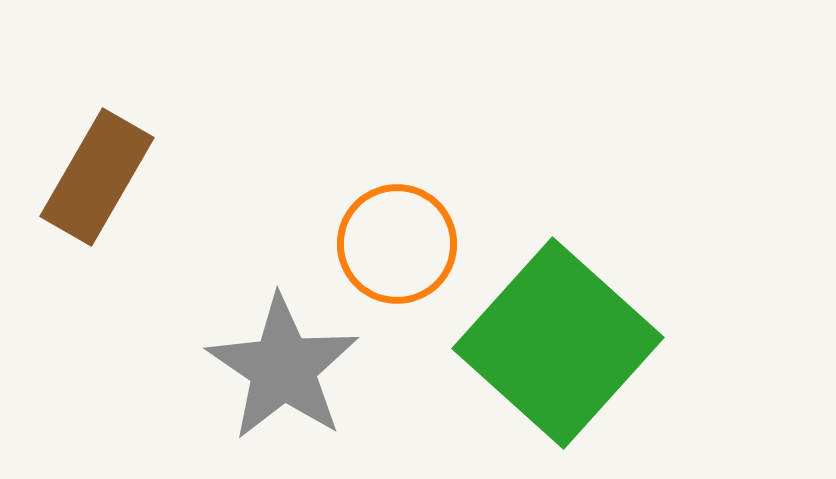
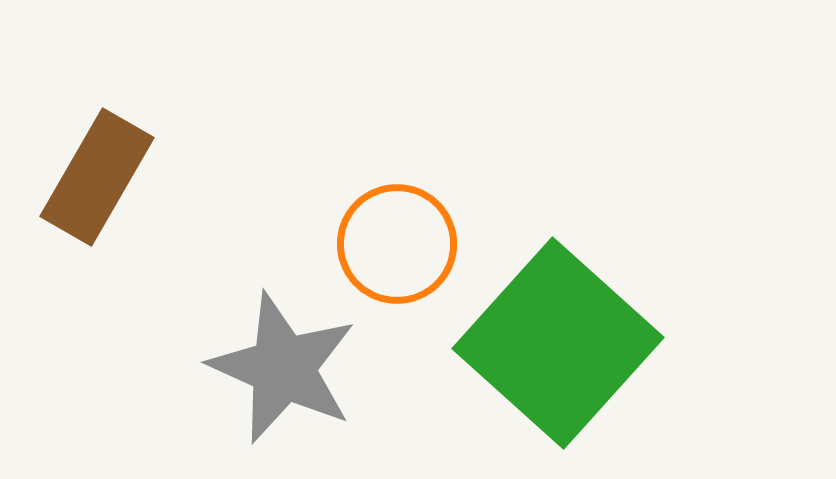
gray star: rotated 10 degrees counterclockwise
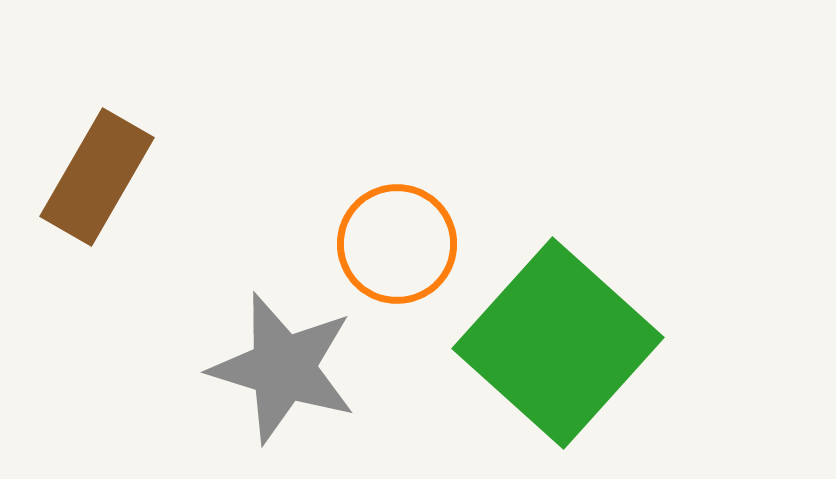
gray star: rotated 7 degrees counterclockwise
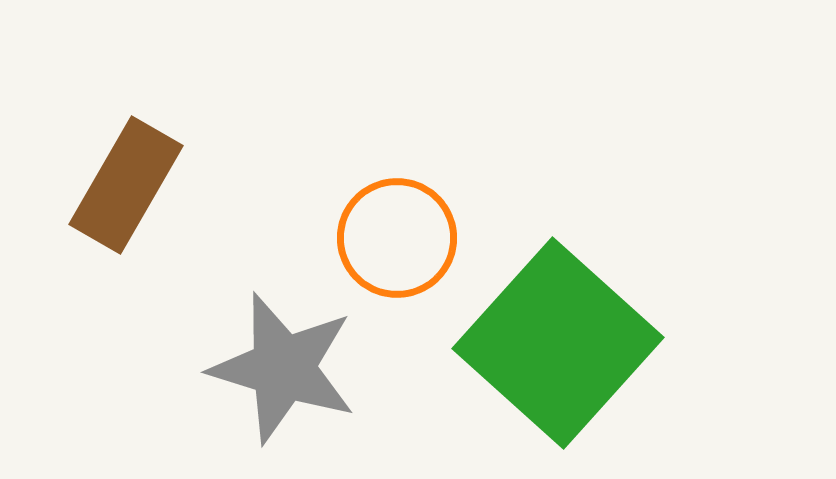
brown rectangle: moved 29 px right, 8 px down
orange circle: moved 6 px up
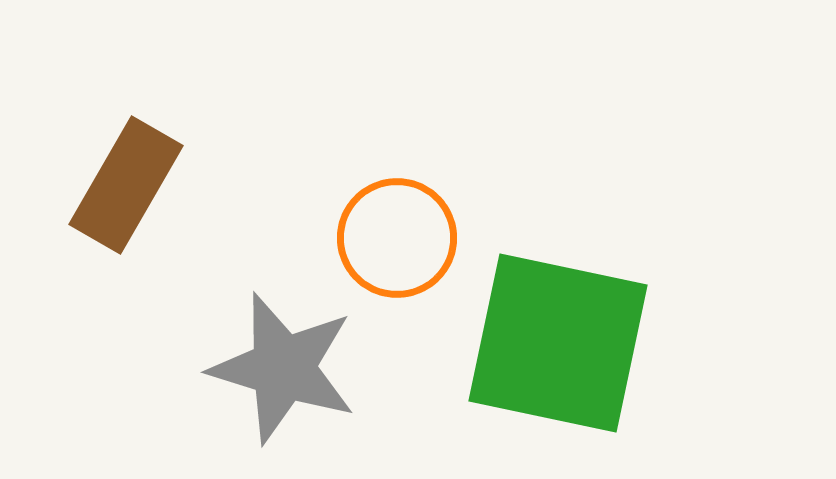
green square: rotated 30 degrees counterclockwise
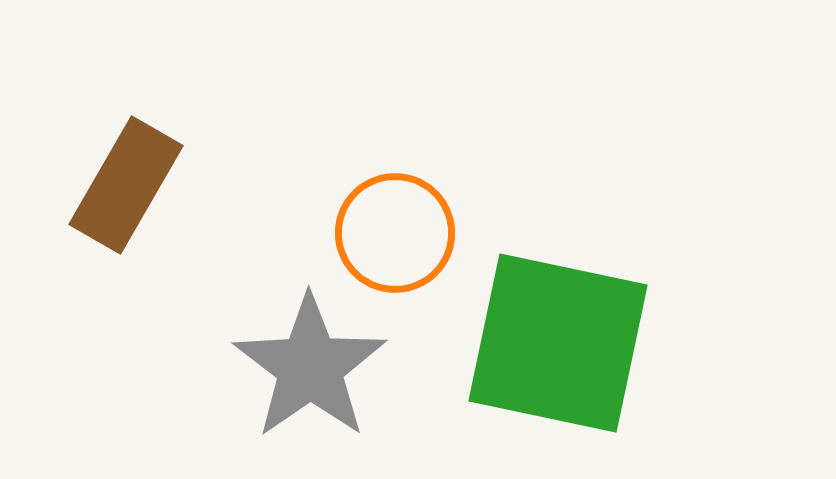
orange circle: moved 2 px left, 5 px up
gray star: moved 27 px right, 1 px up; rotated 20 degrees clockwise
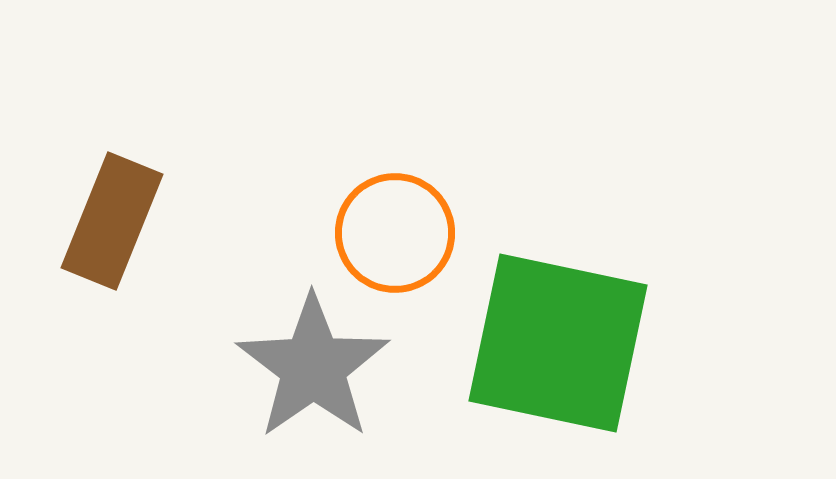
brown rectangle: moved 14 px left, 36 px down; rotated 8 degrees counterclockwise
gray star: moved 3 px right
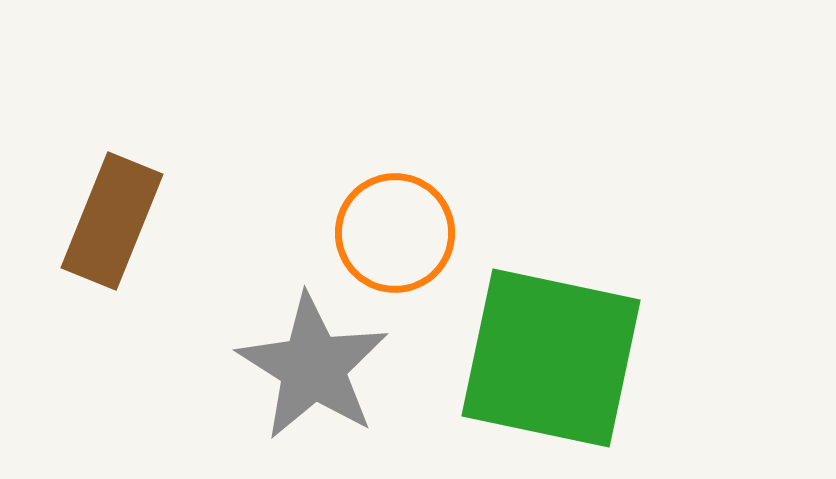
green square: moved 7 px left, 15 px down
gray star: rotated 5 degrees counterclockwise
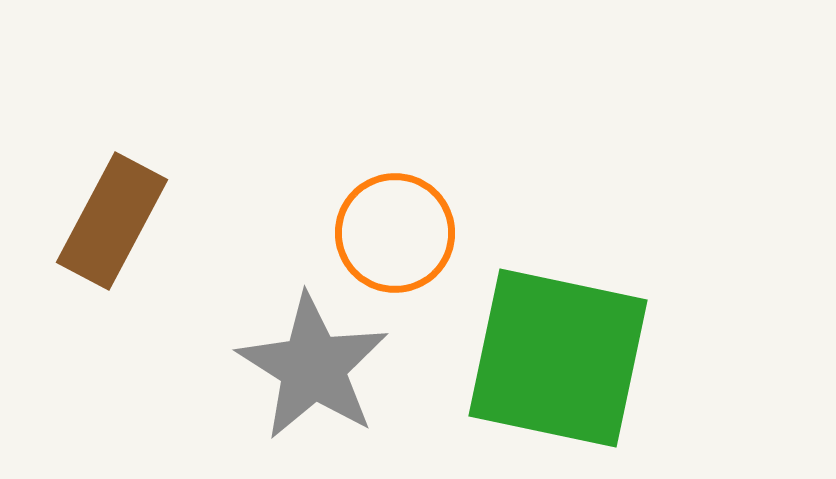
brown rectangle: rotated 6 degrees clockwise
green square: moved 7 px right
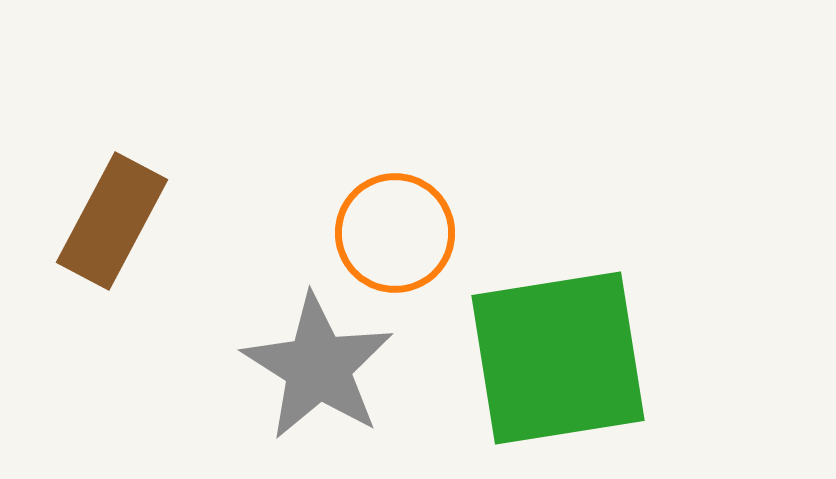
green square: rotated 21 degrees counterclockwise
gray star: moved 5 px right
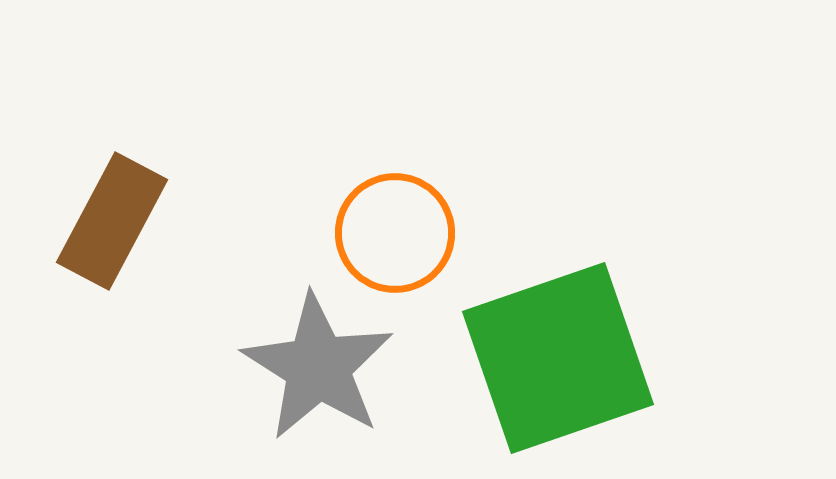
green square: rotated 10 degrees counterclockwise
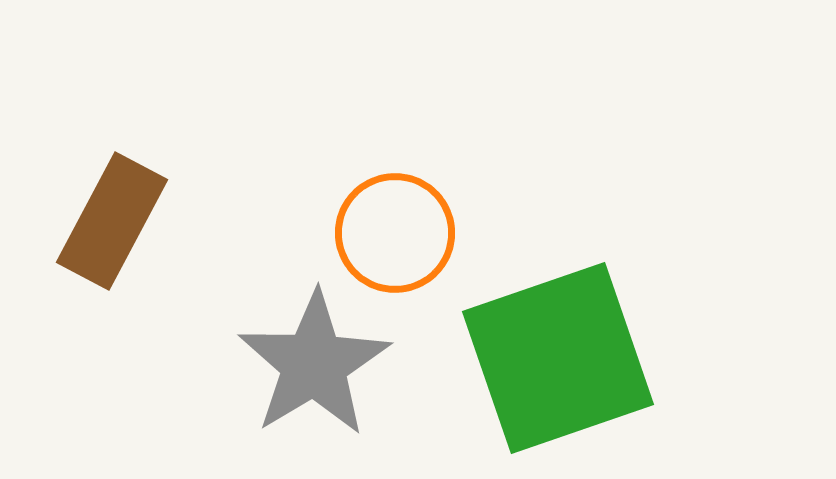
gray star: moved 4 px left, 3 px up; rotated 9 degrees clockwise
